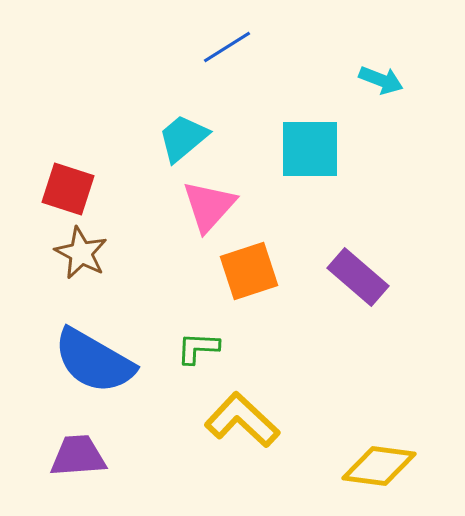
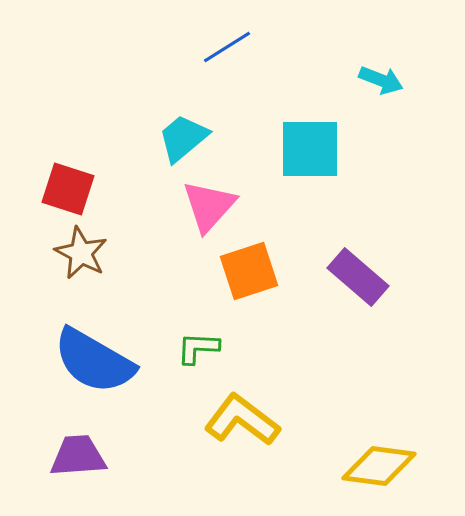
yellow L-shape: rotated 6 degrees counterclockwise
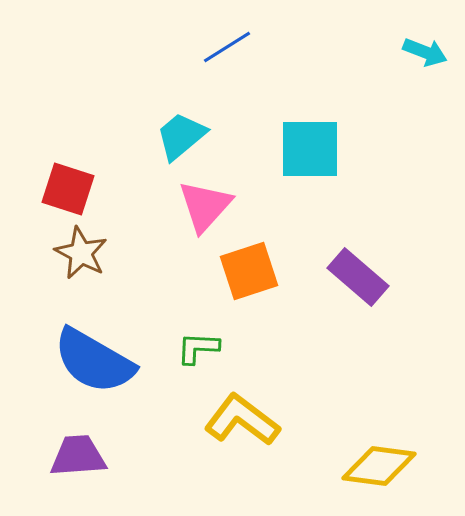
cyan arrow: moved 44 px right, 28 px up
cyan trapezoid: moved 2 px left, 2 px up
pink triangle: moved 4 px left
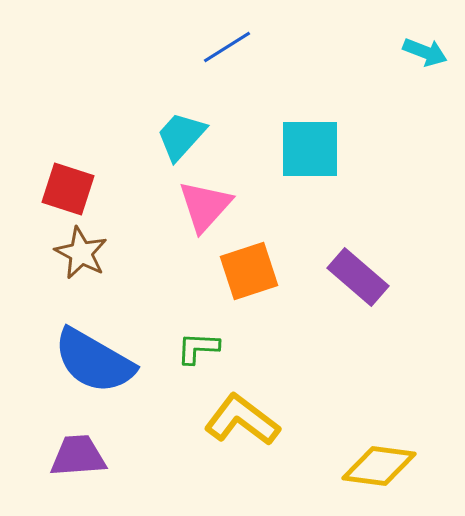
cyan trapezoid: rotated 8 degrees counterclockwise
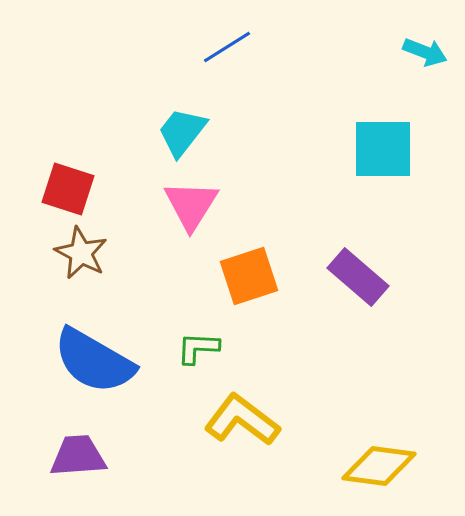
cyan trapezoid: moved 1 px right, 4 px up; rotated 4 degrees counterclockwise
cyan square: moved 73 px right
pink triangle: moved 14 px left, 1 px up; rotated 10 degrees counterclockwise
orange square: moved 5 px down
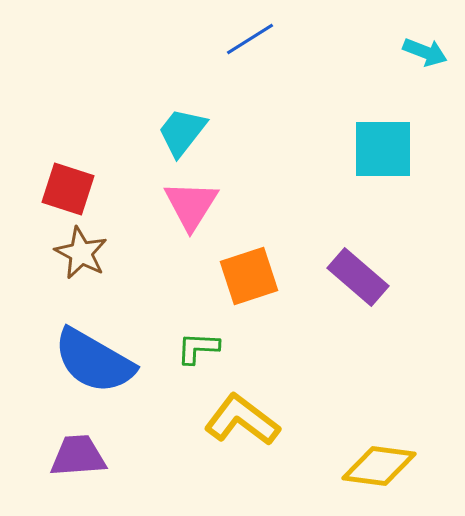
blue line: moved 23 px right, 8 px up
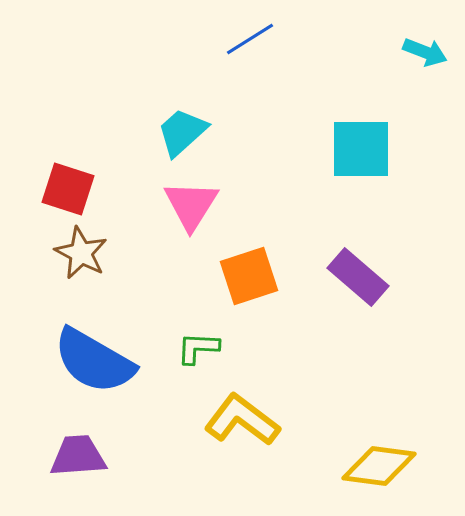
cyan trapezoid: rotated 10 degrees clockwise
cyan square: moved 22 px left
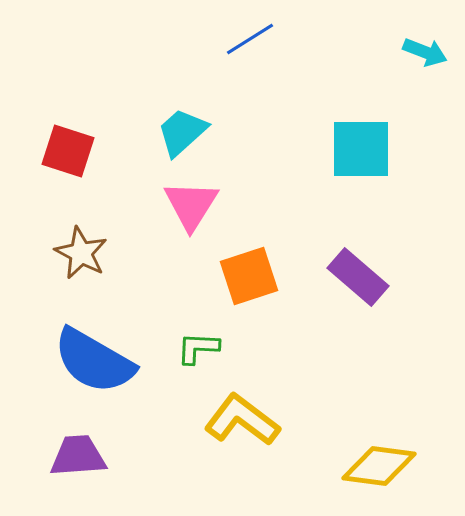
red square: moved 38 px up
